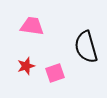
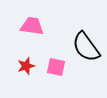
black semicircle: rotated 20 degrees counterclockwise
pink square: moved 1 px right, 6 px up; rotated 30 degrees clockwise
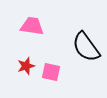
pink square: moved 5 px left, 5 px down
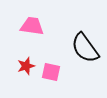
black semicircle: moved 1 px left, 1 px down
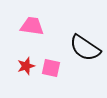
black semicircle: rotated 20 degrees counterclockwise
pink square: moved 4 px up
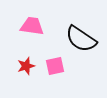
black semicircle: moved 4 px left, 9 px up
pink square: moved 4 px right, 2 px up; rotated 24 degrees counterclockwise
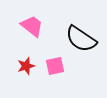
pink trapezoid: rotated 30 degrees clockwise
